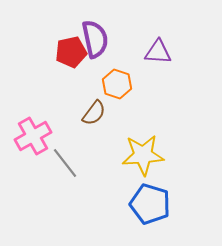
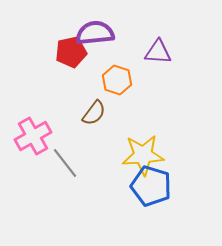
purple semicircle: moved 6 px up; rotated 84 degrees counterclockwise
orange hexagon: moved 4 px up
blue pentagon: moved 1 px right, 18 px up
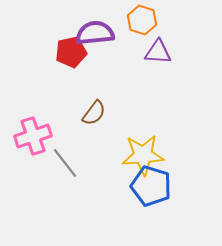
orange hexagon: moved 25 px right, 60 px up
pink cross: rotated 12 degrees clockwise
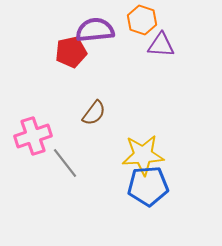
purple semicircle: moved 3 px up
purple triangle: moved 3 px right, 7 px up
blue pentagon: moved 3 px left; rotated 21 degrees counterclockwise
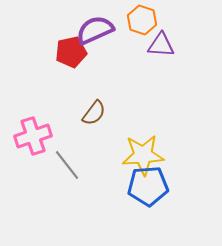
purple semicircle: rotated 18 degrees counterclockwise
gray line: moved 2 px right, 2 px down
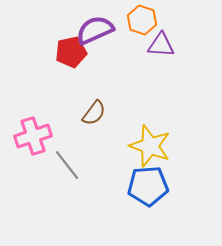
yellow star: moved 7 px right, 9 px up; rotated 24 degrees clockwise
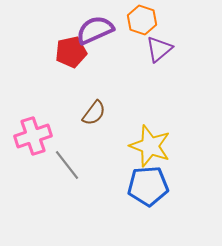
purple triangle: moved 2 px left, 4 px down; rotated 44 degrees counterclockwise
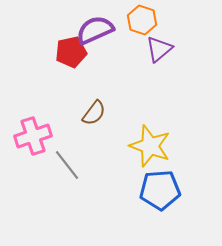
blue pentagon: moved 12 px right, 4 px down
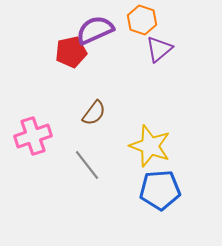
gray line: moved 20 px right
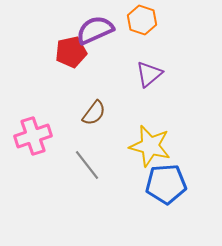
purple triangle: moved 10 px left, 25 px down
yellow star: rotated 6 degrees counterclockwise
blue pentagon: moved 6 px right, 6 px up
